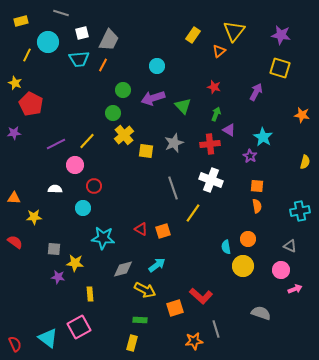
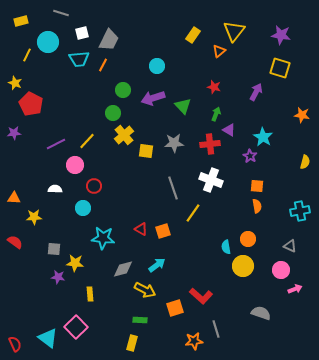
gray star at (174, 143): rotated 18 degrees clockwise
pink square at (79, 327): moved 3 px left; rotated 15 degrees counterclockwise
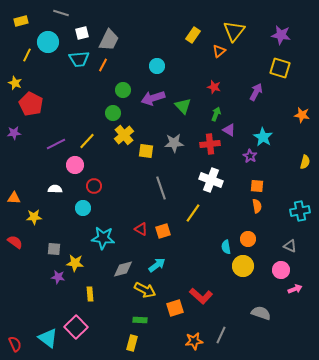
gray line at (173, 188): moved 12 px left
gray line at (216, 329): moved 5 px right, 6 px down; rotated 42 degrees clockwise
